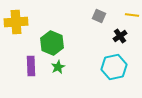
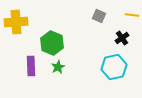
black cross: moved 2 px right, 2 px down
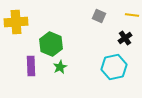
black cross: moved 3 px right
green hexagon: moved 1 px left, 1 px down
green star: moved 2 px right
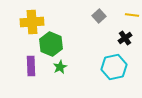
gray square: rotated 24 degrees clockwise
yellow cross: moved 16 px right
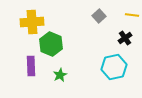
green star: moved 8 px down
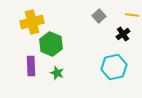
yellow cross: rotated 10 degrees counterclockwise
black cross: moved 2 px left, 4 px up
green star: moved 3 px left, 2 px up; rotated 24 degrees counterclockwise
